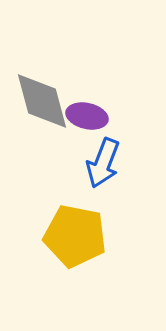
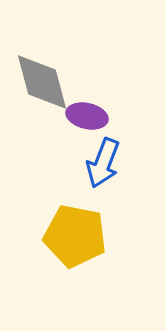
gray diamond: moved 19 px up
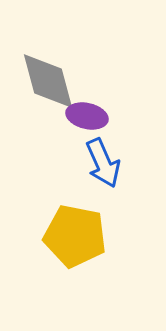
gray diamond: moved 6 px right, 1 px up
blue arrow: rotated 45 degrees counterclockwise
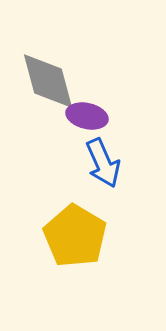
yellow pentagon: rotated 20 degrees clockwise
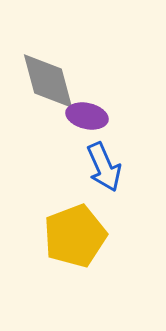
blue arrow: moved 1 px right, 4 px down
yellow pentagon: rotated 20 degrees clockwise
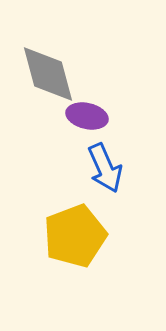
gray diamond: moved 7 px up
blue arrow: moved 1 px right, 1 px down
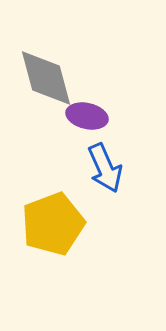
gray diamond: moved 2 px left, 4 px down
yellow pentagon: moved 22 px left, 12 px up
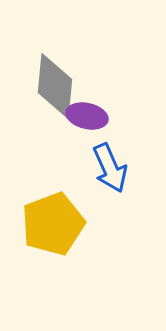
gray diamond: moved 9 px right, 8 px down; rotated 20 degrees clockwise
blue arrow: moved 5 px right
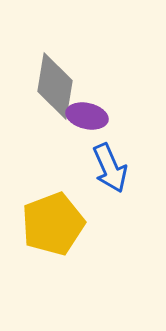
gray diamond: rotated 4 degrees clockwise
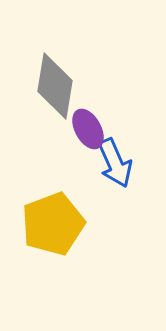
purple ellipse: moved 1 px right, 13 px down; rotated 48 degrees clockwise
blue arrow: moved 5 px right, 5 px up
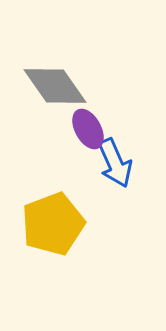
gray diamond: rotated 44 degrees counterclockwise
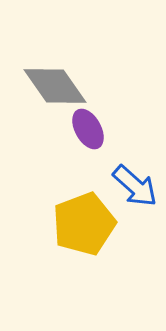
blue arrow: moved 20 px right, 23 px down; rotated 24 degrees counterclockwise
yellow pentagon: moved 31 px right
